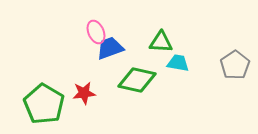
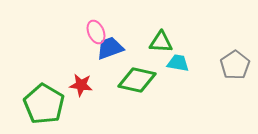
red star: moved 3 px left, 8 px up; rotated 15 degrees clockwise
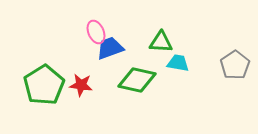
green pentagon: moved 19 px up; rotated 9 degrees clockwise
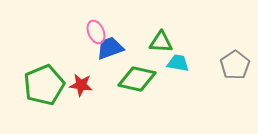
green diamond: moved 1 px up
green pentagon: rotated 9 degrees clockwise
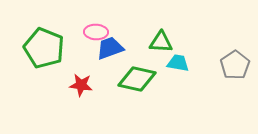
pink ellipse: rotated 65 degrees counterclockwise
green pentagon: moved 37 px up; rotated 27 degrees counterclockwise
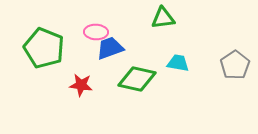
green triangle: moved 2 px right, 24 px up; rotated 10 degrees counterclockwise
